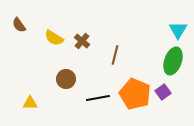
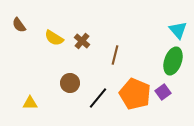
cyan triangle: rotated 12 degrees counterclockwise
brown circle: moved 4 px right, 4 px down
black line: rotated 40 degrees counterclockwise
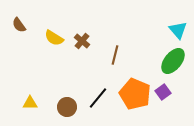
green ellipse: rotated 20 degrees clockwise
brown circle: moved 3 px left, 24 px down
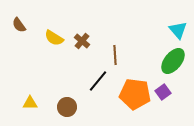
brown line: rotated 18 degrees counterclockwise
orange pentagon: rotated 16 degrees counterclockwise
black line: moved 17 px up
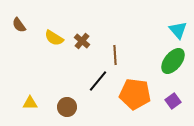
purple square: moved 10 px right, 9 px down
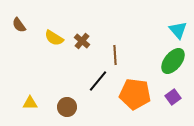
purple square: moved 4 px up
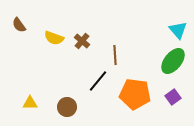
yellow semicircle: rotated 12 degrees counterclockwise
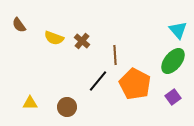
orange pentagon: moved 10 px up; rotated 20 degrees clockwise
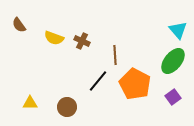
brown cross: rotated 14 degrees counterclockwise
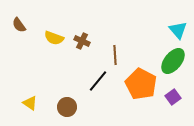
orange pentagon: moved 6 px right
yellow triangle: rotated 35 degrees clockwise
